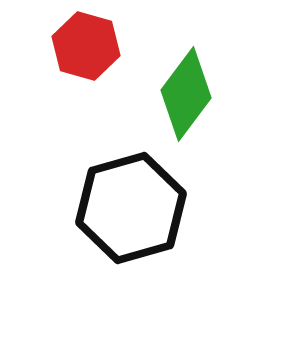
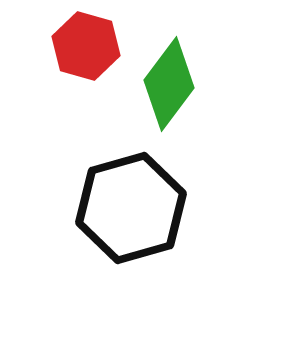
green diamond: moved 17 px left, 10 px up
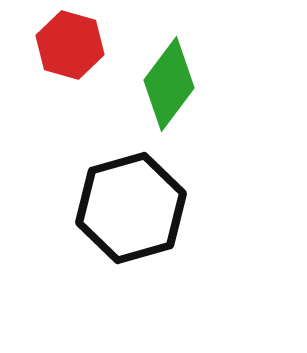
red hexagon: moved 16 px left, 1 px up
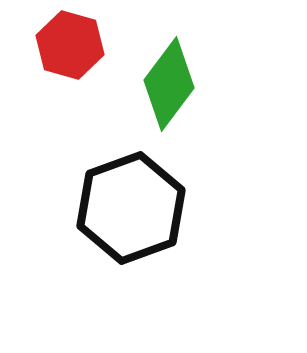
black hexagon: rotated 4 degrees counterclockwise
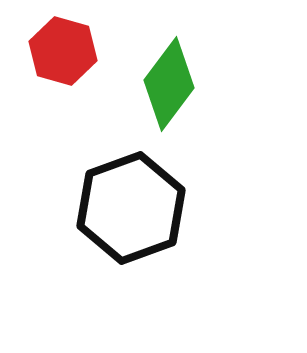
red hexagon: moved 7 px left, 6 px down
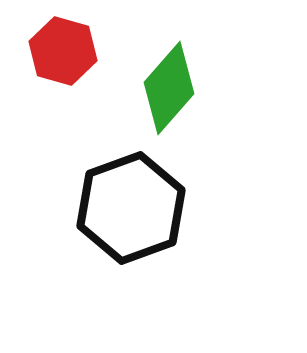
green diamond: moved 4 px down; rotated 4 degrees clockwise
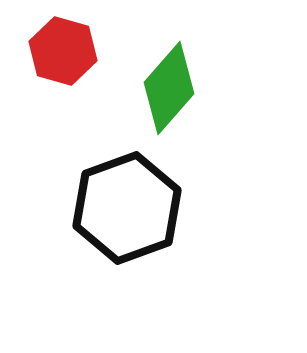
black hexagon: moved 4 px left
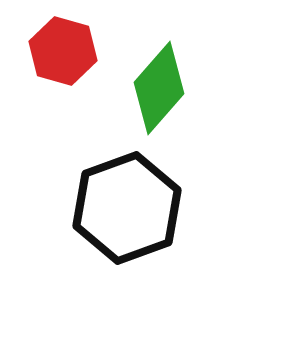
green diamond: moved 10 px left
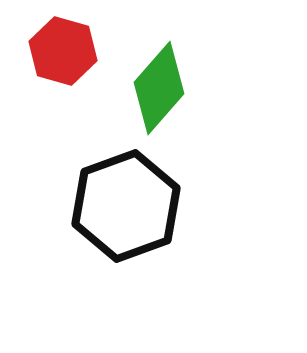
black hexagon: moved 1 px left, 2 px up
